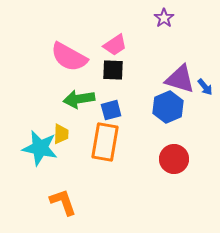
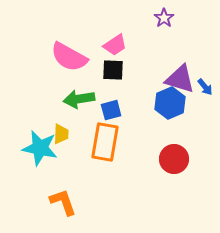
blue hexagon: moved 2 px right, 4 px up
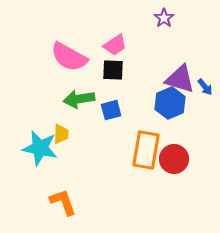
orange rectangle: moved 41 px right, 8 px down
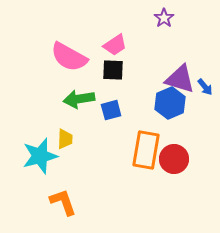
yellow trapezoid: moved 4 px right, 5 px down
cyan star: moved 8 px down; rotated 27 degrees counterclockwise
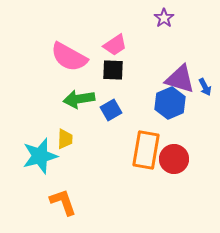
blue arrow: rotated 12 degrees clockwise
blue square: rotated 15 degrees counterclockwise
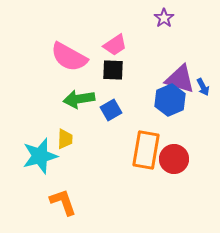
blue arrow: moved 2 px left
blue hexagon: moved 3 px up
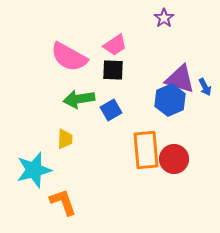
blue arrow: moved 2 px right
orange rectangle: rotated 15 degrees counterclockwise
cyan star: moved 6 px left, 14 px down
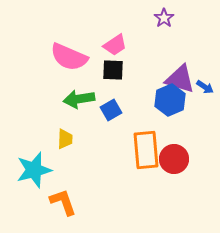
pink semicircle: rotated 6 degrees counterclockwise
blue arrow: rotated 30 degrees counterclockwise
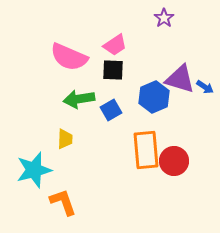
blue hexagon: moved 16 px left, 3 px up
red circle: moved 2 px down
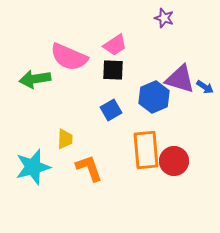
purple star: rotated 18 degrees counterclockwise
green arrow: moved 44 px left, 20 px up
cyan star: moved 1 px left, 3 px up
orange L-shape: moved 26 px right, 34 px up
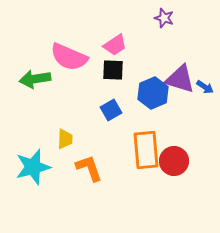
blue hexagon: moved 1 px left, 4 px up
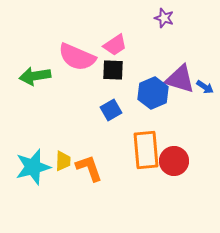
pink semicircle: moved 8 px right
green arrow: moved 3 px up
yellow trapezoid: moved 2 px left, 22 px down
